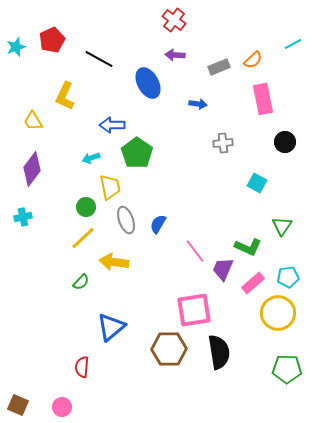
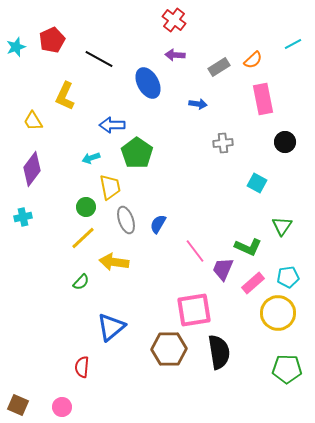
gray rectangle at (219, 67): rotated 10 degrees counterclockwise
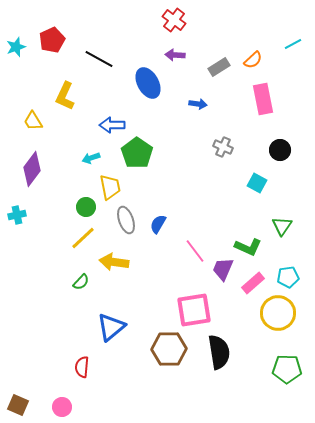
black circle at (285, 142): moved 5 px left, 8 px down
gray cross at (223, 143): moved 4 px down; rotated 30 degrees clockwise
cyan cross at (23, 217): moved 6 px left, 2 px up
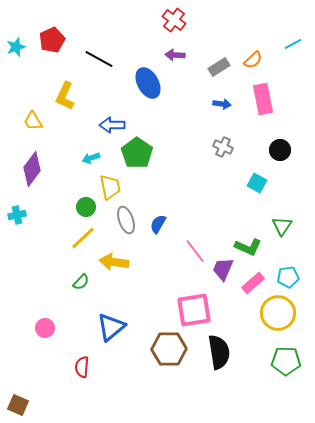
blue arrow at (198, 104): moved 24 px right
green pentagon at (287, 369): moved 1 px left, 8 px up
pink circle at (62, 407): moved 17 px left, 79 px up
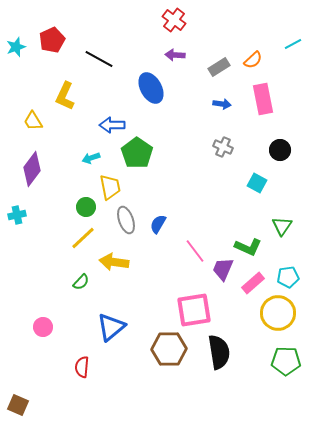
blue ellipse at (148, 83): moved 3 px right, 5 px down
pink circle at (45, 328): moved 2 px left, 1 px up
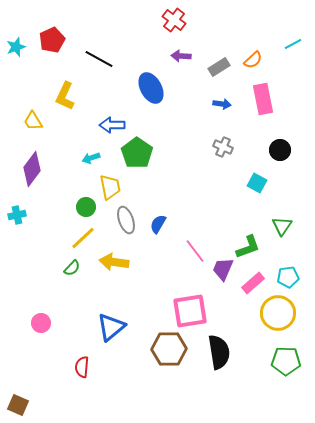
purple arrow at (175, 55): moved 6 px right, 1 px down
green L-shape at (248, 247): rotated 44 degrees counterclockwise
green semicircle at (81, 282): moved 9 px left, 14 px up
pink square at (194, 310): moved 4 px left, 1 px down
pink circle at (43, 327): moved 2 px left, 4 px up
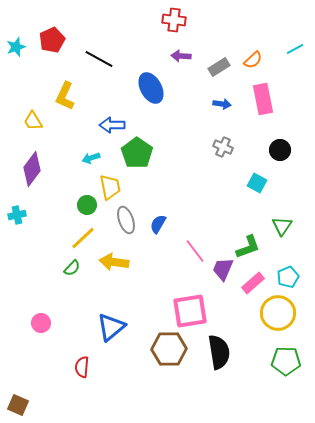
red cross at (174, 20): rotated 30 degrees counterclockwise
cyan line at (293, 44): moved 2 px right, 5 px down
green circle at (86, 207): moved 1 px right, 2 px up
cyan pentagon at (288, 277): rotated 15 degrees counterclockwise
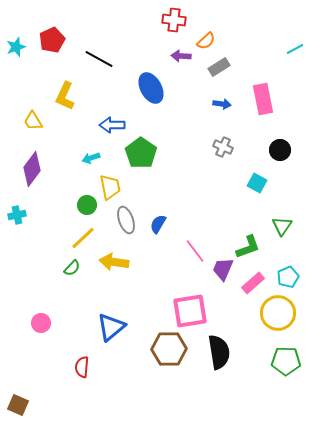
orange semicircle at (253, 60): moved 47 px left, 19 px up
green pentagon at (137, 153): moved 4 px right
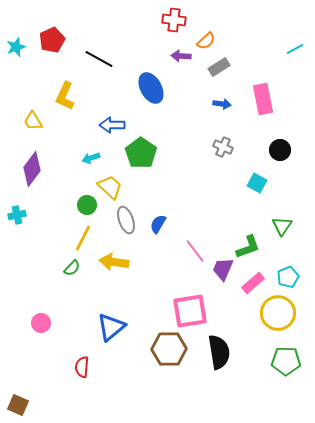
yellow trapezoid at (110, 187): rotated 36 degrees counterclockwise
yellow line at (83, 238): rotated 20 degrees counterclockwise
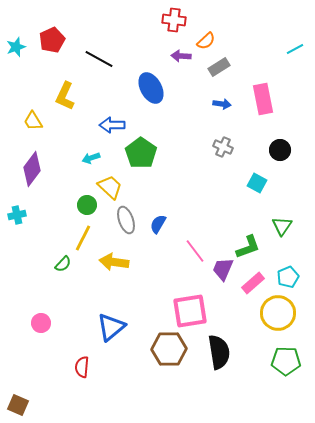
green semicircle at (72, 268): moved 9 px left, 4 px up
